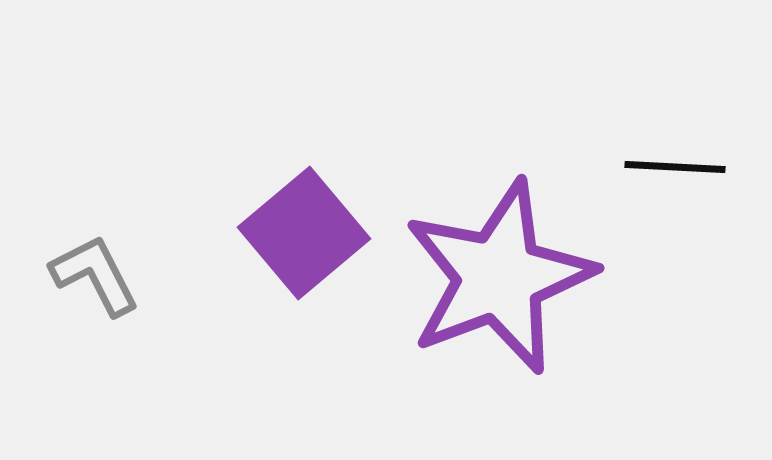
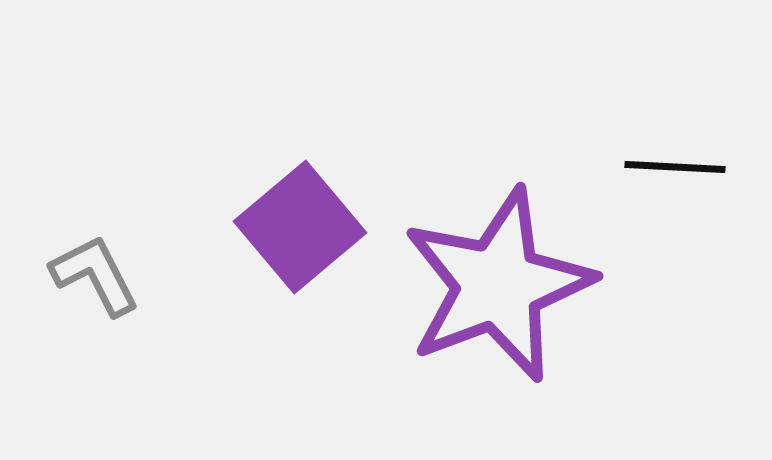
purple square: moved 4 px left, 6 px up
purple star: moved 1 px left, 8 px down
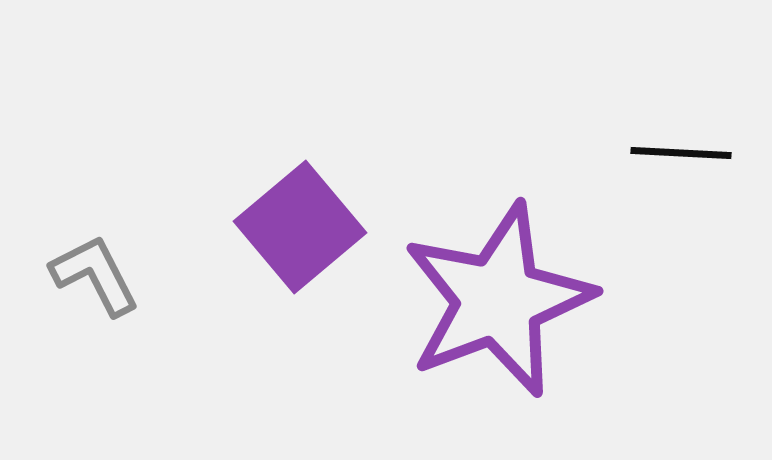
black line: moved 6 px right, 14 px up
purple star: moved 15 px down
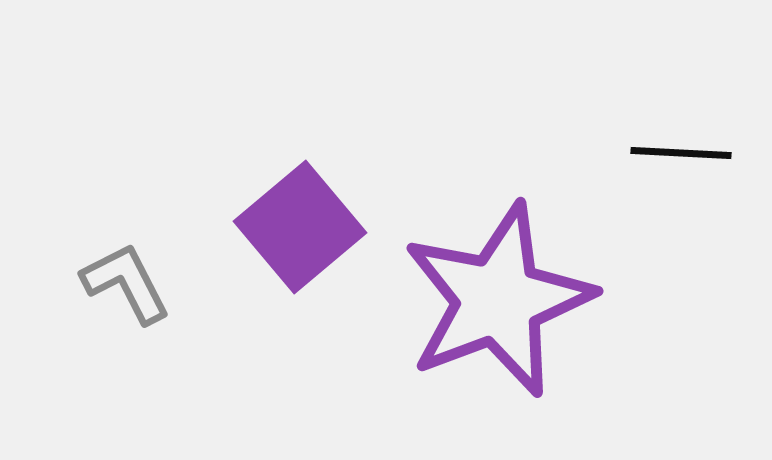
gray L-shape: moved 31 px right, 8 px down
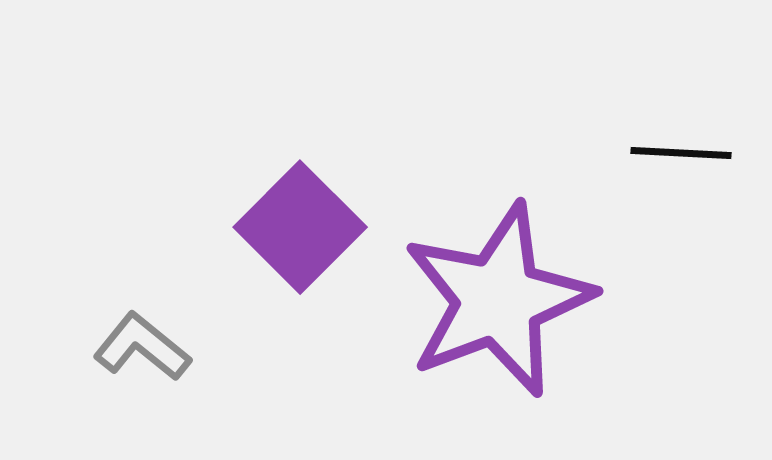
purple square: rotated 5 degrees counterclockwise
gray L-shape: moved 16 px right, 64 px down; rotated 24 degrees counterclockwise
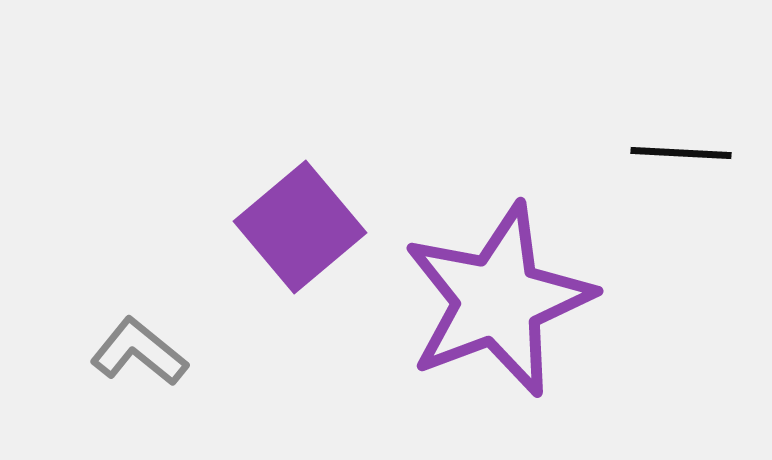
purple square: rotated 5 degrees clockwise
gray L-shape: moved 3 px left, 5 px down
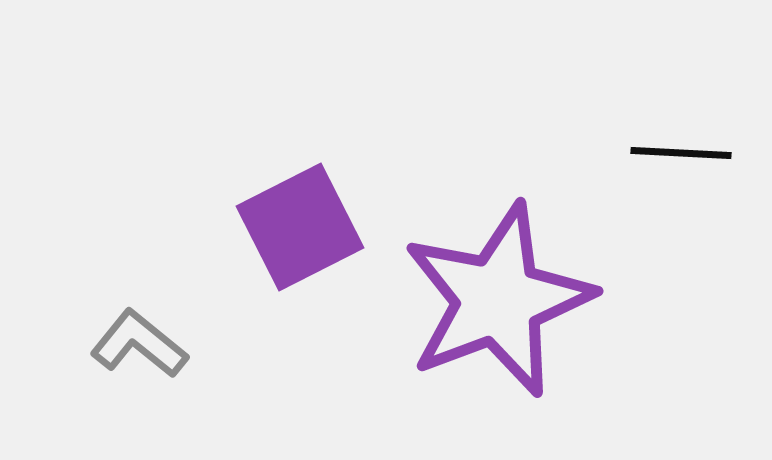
purple square: rotated 13 degrees clockwise
gray L-shape: moved 8 px up
